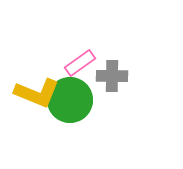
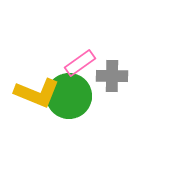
green circle: moved 1 px left, 4 px up
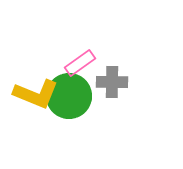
gray cross: moved 6 px down
yellow L-shape: moved 1 px left, 1 px down
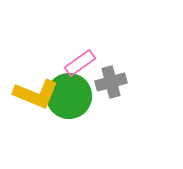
gray cross: moved 1 px left; rotated 16 degrees counterclockwise
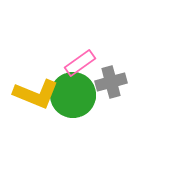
green circle: moved 4 px right, 1 px up
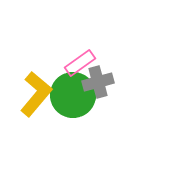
gray cross: moved 13 px left
yellow L-shape: rotated 72 degrees counterclockwise
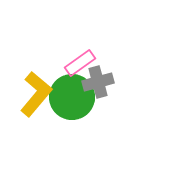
green circle: moved 1 px left, 2 px down
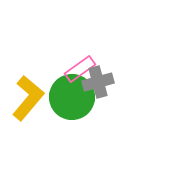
pink rectangle: moved 6 px down
yellow L-shape: moved 8 px left, 4 px down
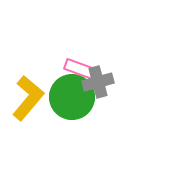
pink rectangle: rotated 56 degrees clockwise
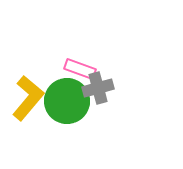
gray cross: moved 6 px down
green circle: moved 5 px left, 4 px down
